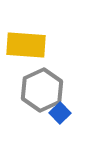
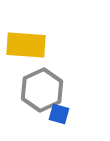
blue square: moved 1 px left, 1 px down; rotated 30 degrees counterclockwise
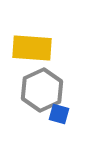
yellow rectangle: moved 6 px right, 3 px down
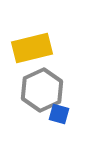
yellow rectangle: rotated 18 degrees counterclockwise
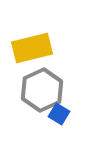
blue square: rotated 15 degrees clockwise
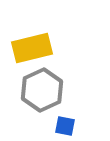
blue square: moved 6 px right, 12 px down; rotated 20 degrees counterclockwise
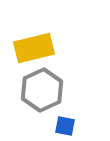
yellow rectangle: moved 2 px right
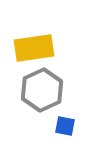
yellow rectangle: rotated 6 degrees clockwise
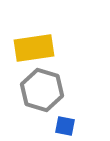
gray hexagon: rotated 18 degrees counterclockwise
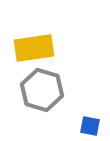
blue square: moved 25 px right
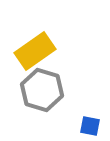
yellow rectangle: moved 1 px right, 3 px down; rotated 27 degrees counterclockwise
